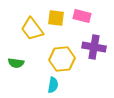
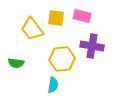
purple cross: moved 2 px left, 1 px up
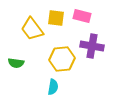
cyan semicircle: moved 2 px down
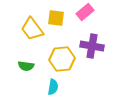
pink rectangle: moved 3 px right, 4 px up; rotated 54 degrees counterclockwise
green semicircle: moved 10 px right, 3 px down
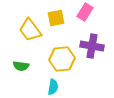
pink rectangle: rotated 18 degrees counterclockwise
yellow square: rotated 18 degrees counterclockwise
yellow trapezoid: moved 2 px left, 1 px down
green semicircle: moved 5 px left
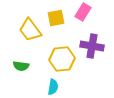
pink rectangle: moved 2 px left
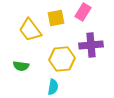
purple cross: moved 1 px left, 1 px up; rotated 15 degrees counterclockwise
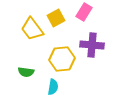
pink rectangle: moved 1 px right
yellow square: rotated 18 degrees counterclockwise
yellow trapezoid: moved 2 px right, 1 px up
purple cross: moved 1 px right; rotated 10 degrees clockwise
green semicircle: moved 5 px right, 6 px down
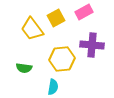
pink rectangle: rotated 30 degrees clockwise
green semicircle: moved 2 px left, 4 px up
